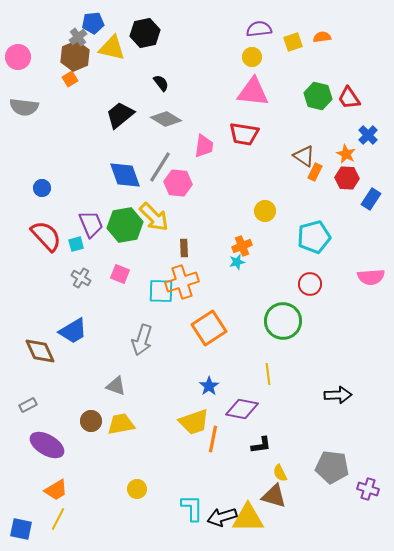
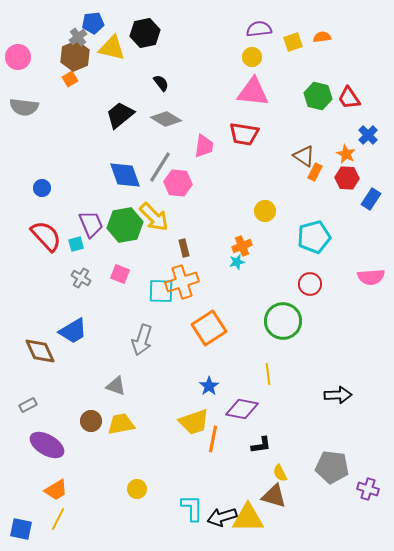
brown rectangle at (184, 248): rotated 12 degrees counterclockwise
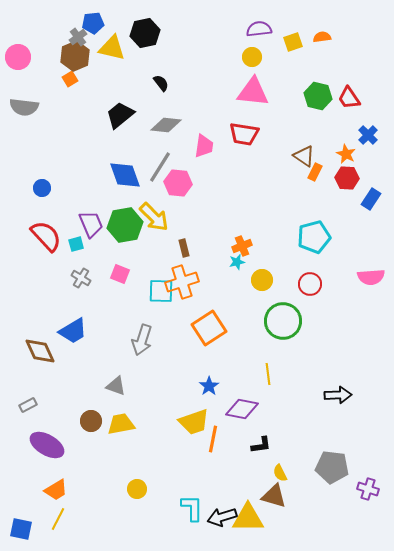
gray diamond at (166, 119): moved 6 px down; rotated 24 degrees counterclockwise
yellow circle at (265, 211): moved 3 px left, 69 px down
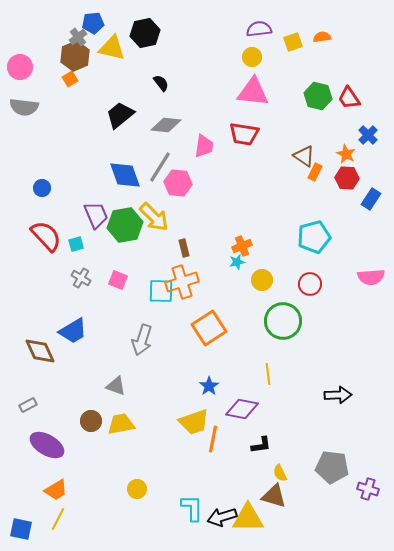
pink circle at (18, 57): moved 2 px right, 10 px down
purple trapezoid at (91, 224): moved 5 px right, 9 px up
pink square at (120, 274): moved 2 px left, 6 px down
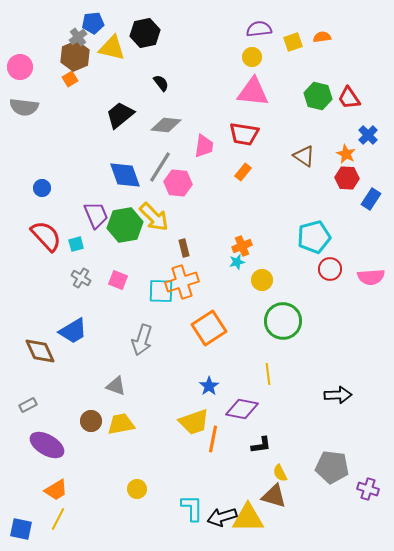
orange rectangle at (315, 172): moved 72 px left; rotated 12 degrees clockwise
red circle at (310, 284): moved 20 px right, 15 px up
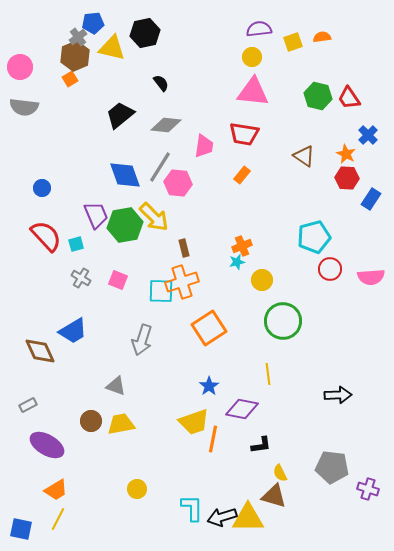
orange rectangle at (243, 172): moved 1 px left, 3 px down
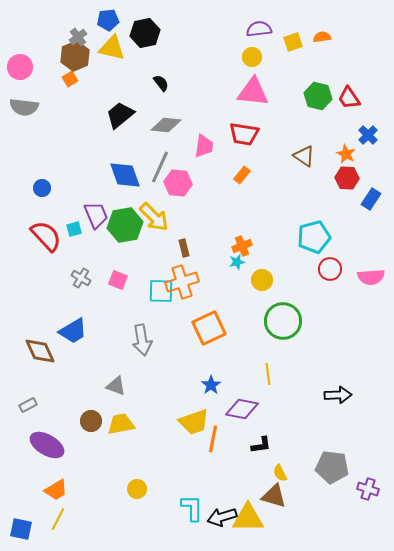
blue pentagon at (93, 23): moved 15 px right, 3 px up
gray line at (160, 167): rotated 8 degrees counterclockwise
cyan square at (76, 244): moved 2 px left, 15 px up
orange square at (209, 328): rotated 8 degrees clockwise
gray arrow at (142, 340): rotated 28 degrees counterclockwise
blue star at (209, 386): moved 2 px right, 1 px up
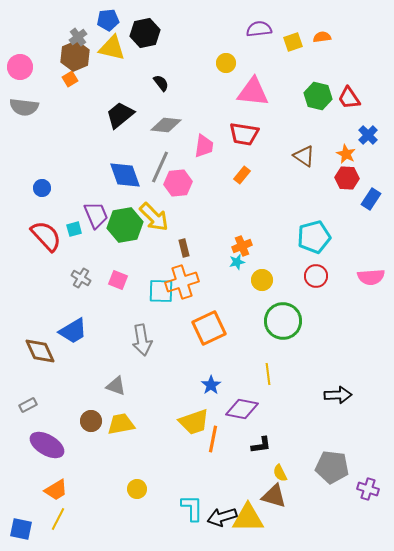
yellow circle at (252, 57): moved 26 px left, 6 px down
pink hexagon at (178, 183): rotated 12 degrees counterclockwise
red circle at (330, 269): moved 14 px left, 7 px down
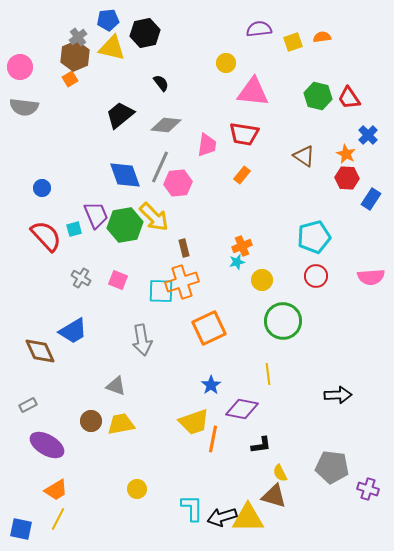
pink trapezoid at (204, 146): moved 3 px right, 1 px up
